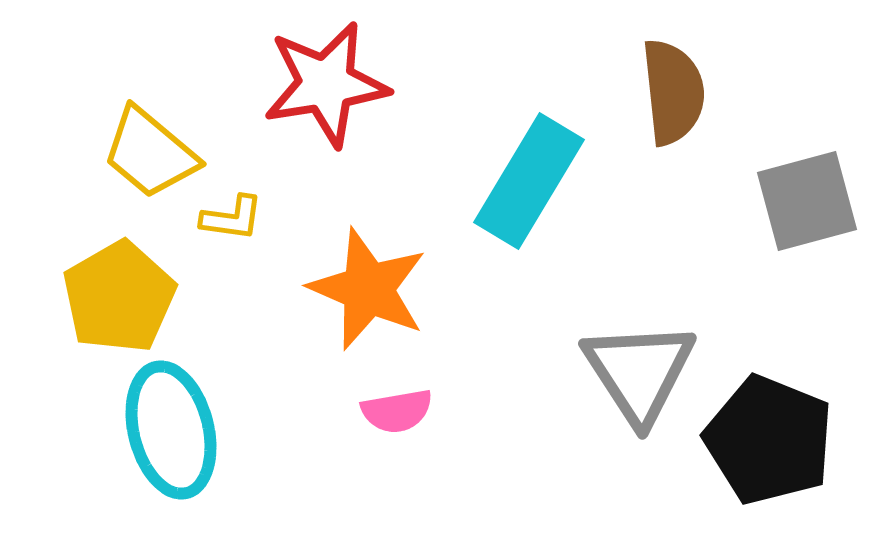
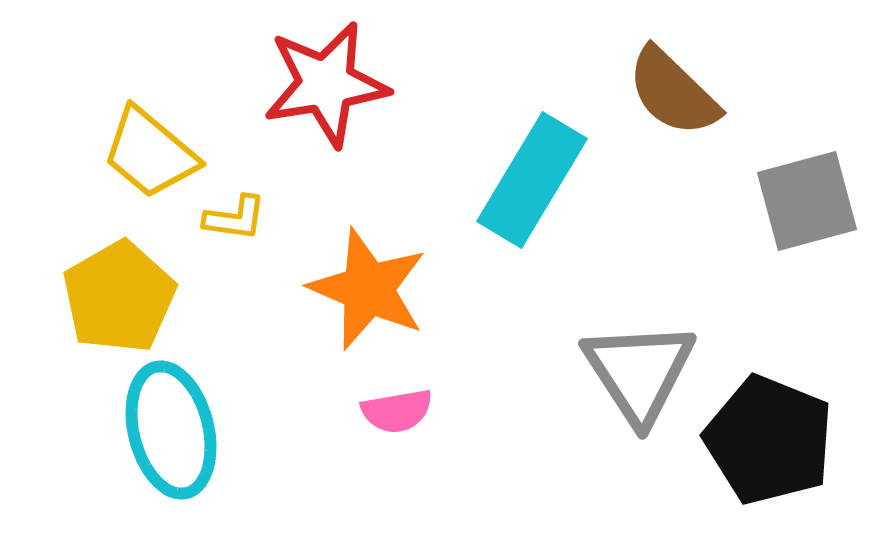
brown semicircle: rotated 140 degrees clockwise
cyan rectangle: moved 3 px right, 1 px up
yellow L-shape: moved 3 px right
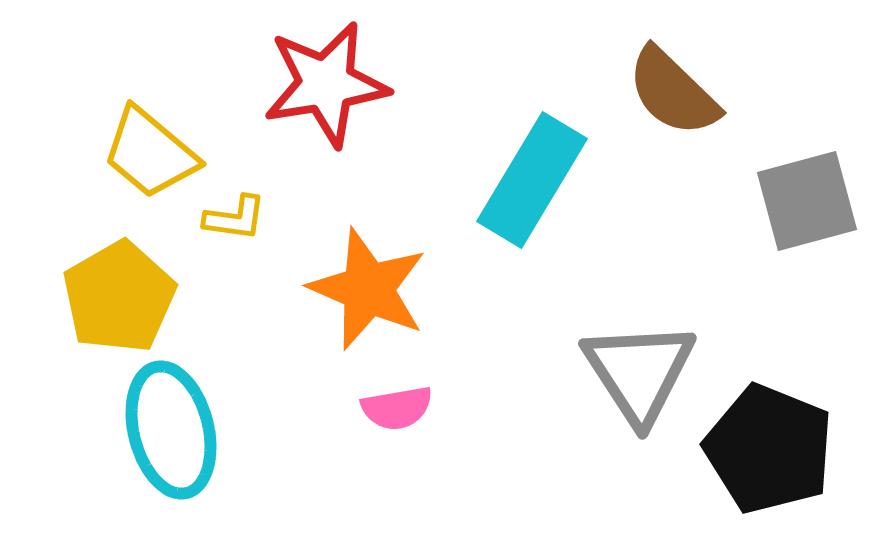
pink semicircle: moved 3 px up
black pentagon: moved 9 px down
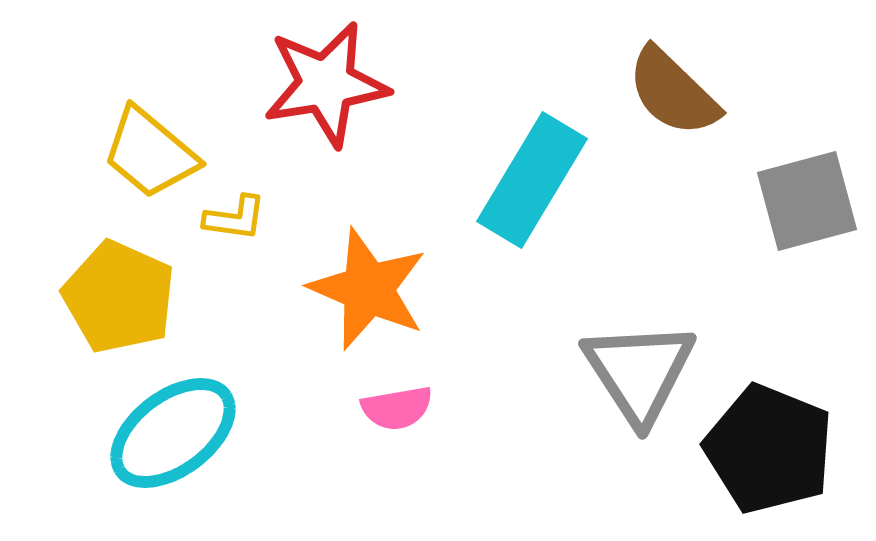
yellow pentagon: rotated 18 degrees counterclockwise
cyan ellipse: moved 2 px right, 3 px down; rotated 67 degrees clockwise
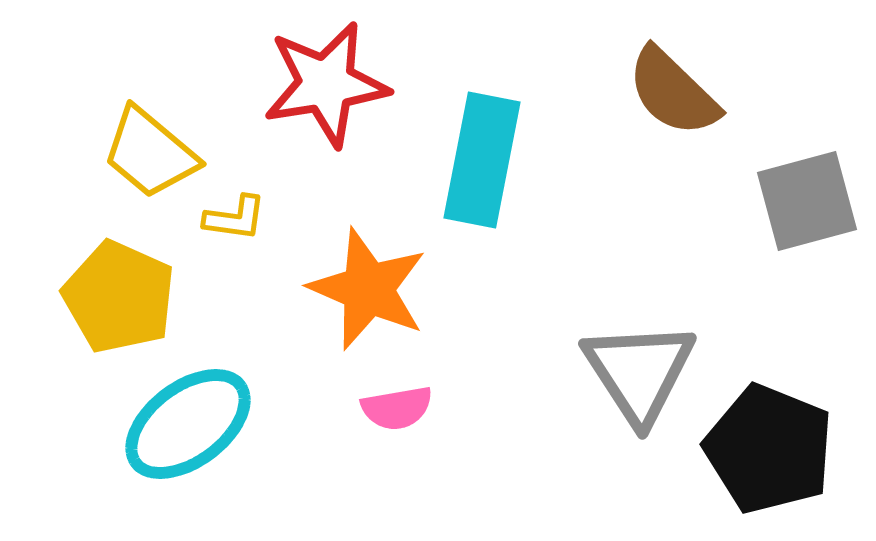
cyan rectangle: moved 50 px left, 20 px up; rotated 20 degrees counterclockwise
cyan ellipse: moved 15 px right, 9 px up
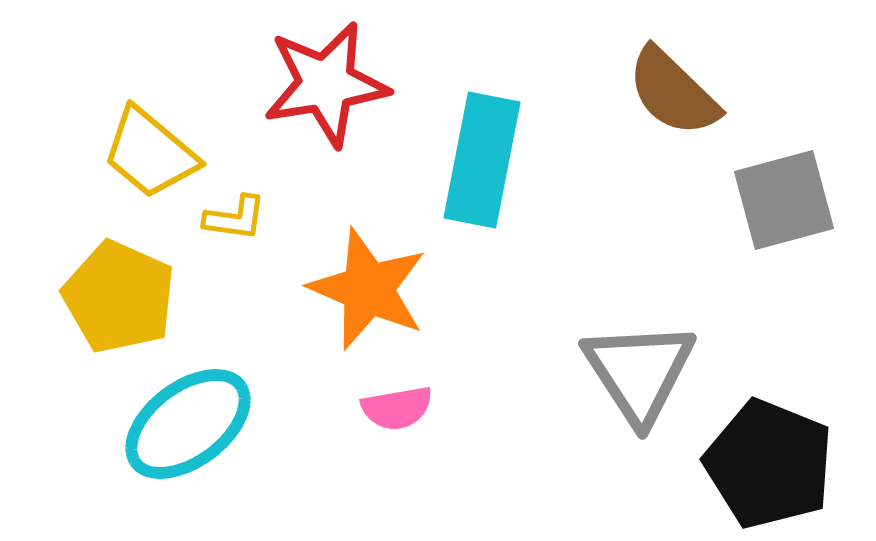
gray square: moved 23 px left, 1 px up
black pentagon: moved 15 px down
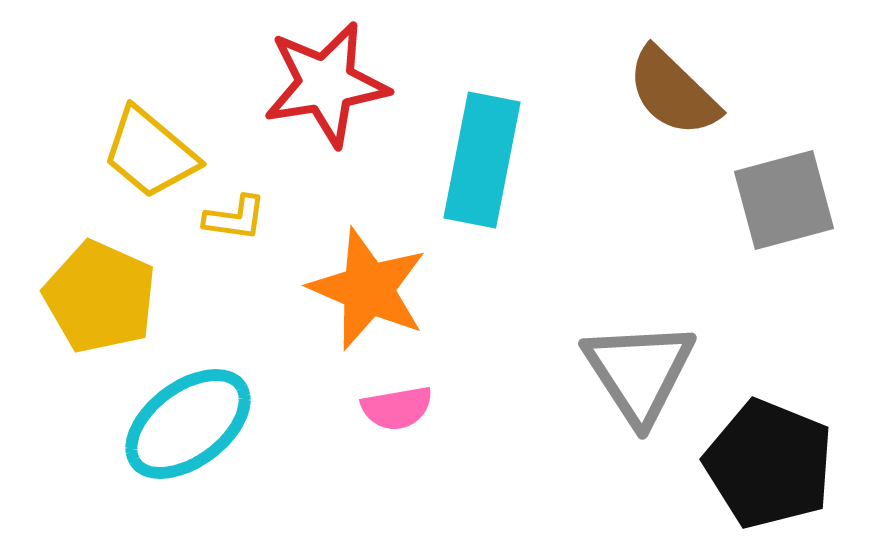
yellow pentagon: moved 19 px left
